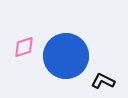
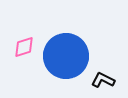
black L-shape: moved 1 px up
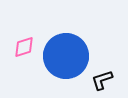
black L-shape: moved 1 px left; rotated 45 degrees counterclockwise
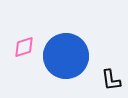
black L-shape: moved 9 px right; rotated 80 degrees counterclockwise
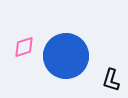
black L-shape: rotated 25 degrees clockwise
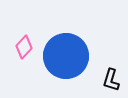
pink diamond: rotated 30 degrees counterclockwise
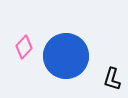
black L-shape: moved 1 px right, 1 px up
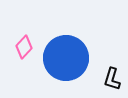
blue circle: moved 2 px down
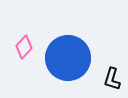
blue circle: moved 2 px right
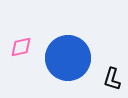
pink diamond: moved 3 px left; rotated 35 degrees clockwise
